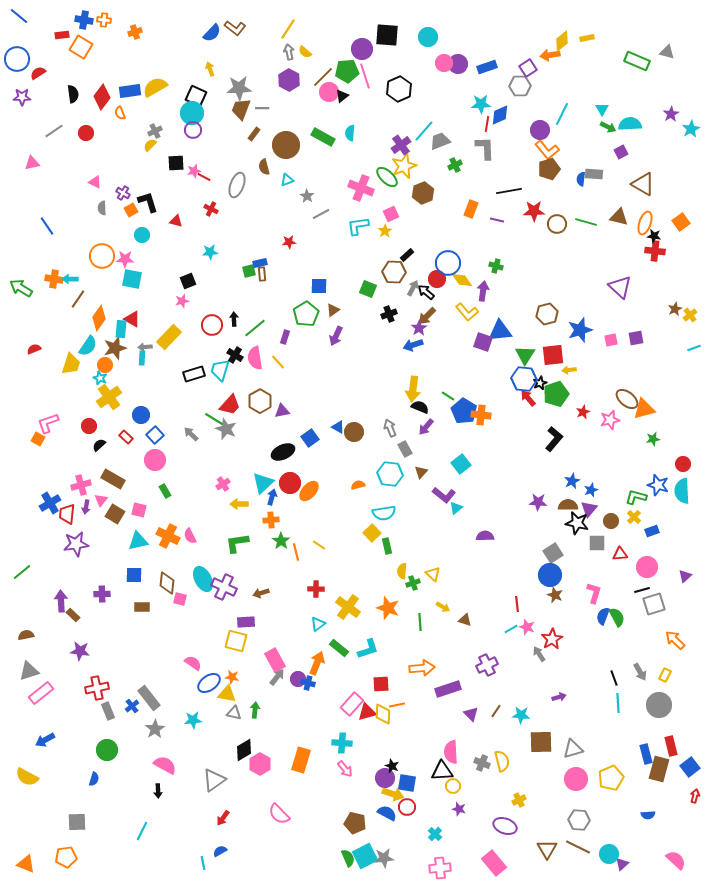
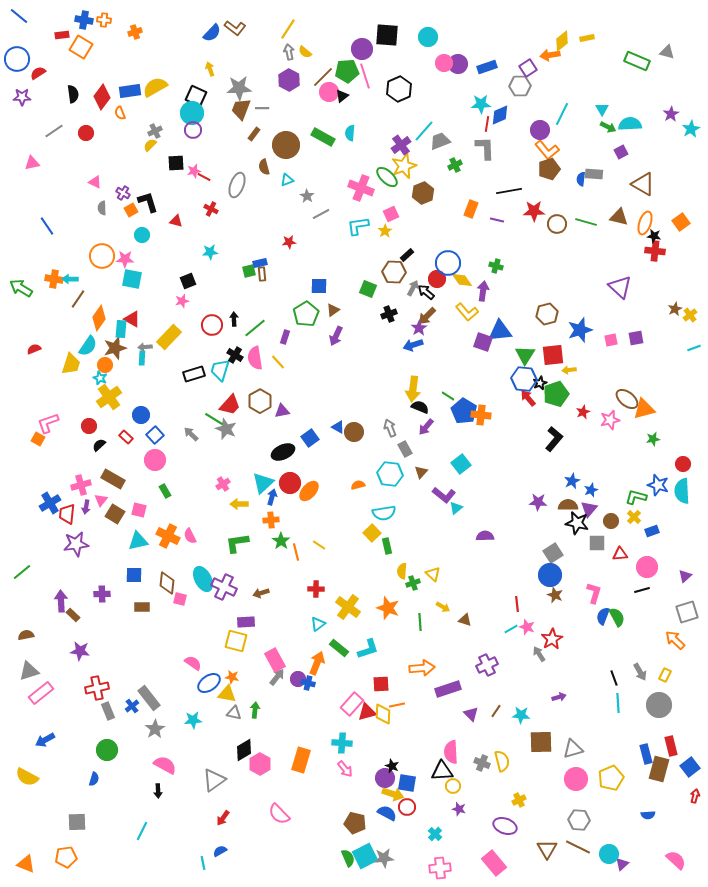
gray square at (654, 604): moved 33 px right, 8 px down
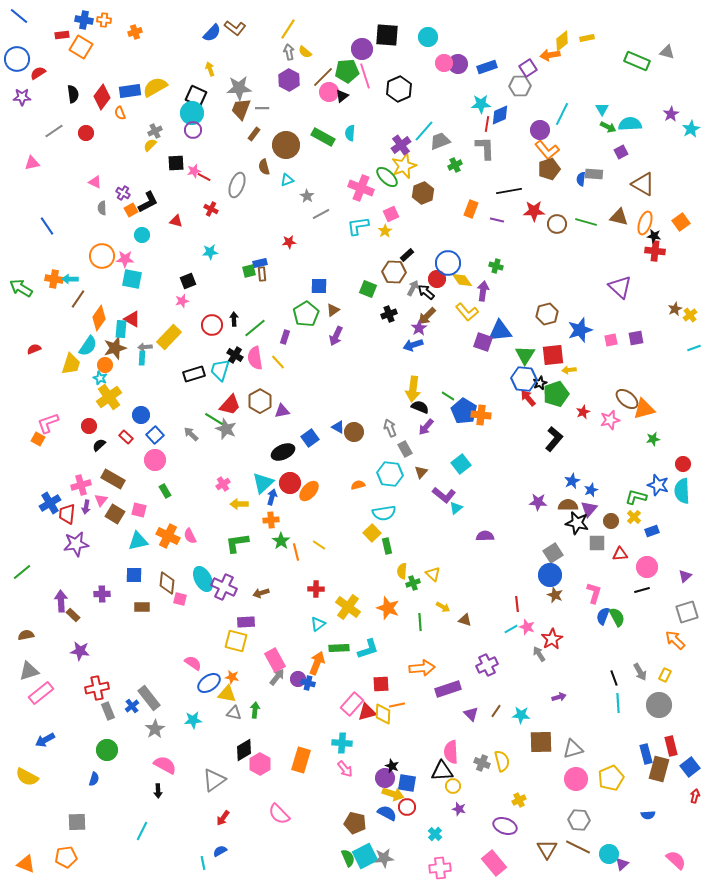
black L-shape at (148, 202): rotated 80 degrees clockwise
green rectangle at (339, 648): rotated 42 degrees counterclockwise
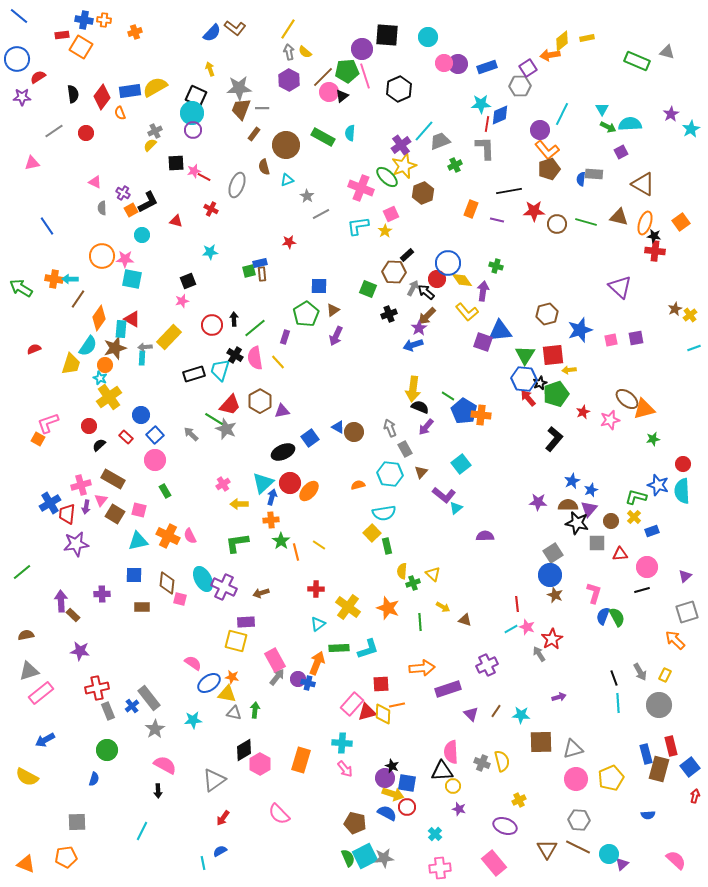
red semicircle at (38, 73): moved 4 px down
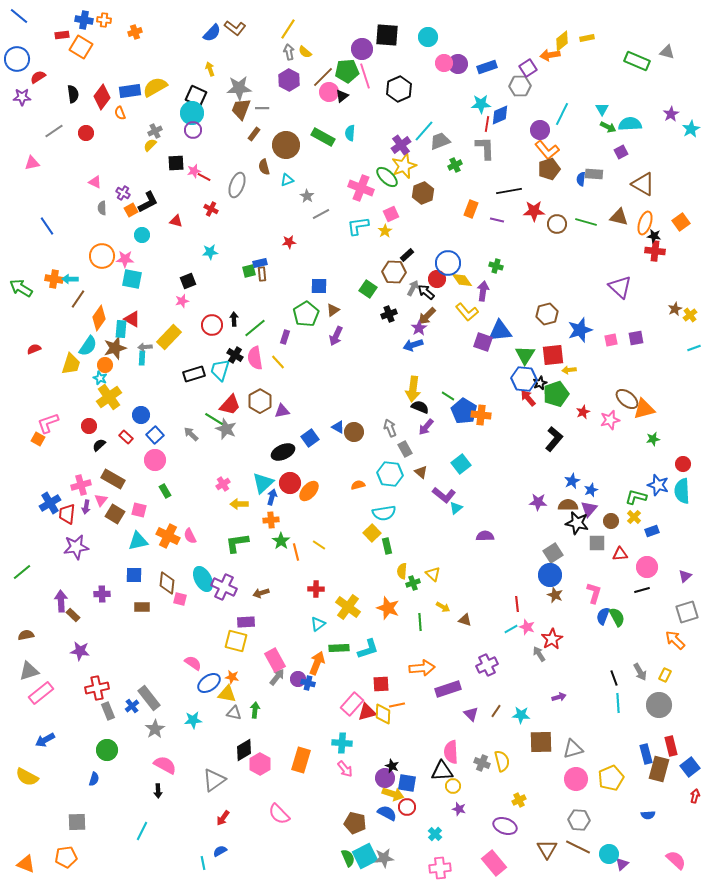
green square at (368, 289): rotated 12 degrees clockwise
brown triangle at (421, 472): rotated 32 degrees counterclockwise
purple star at (76, 544): moved 3 px down
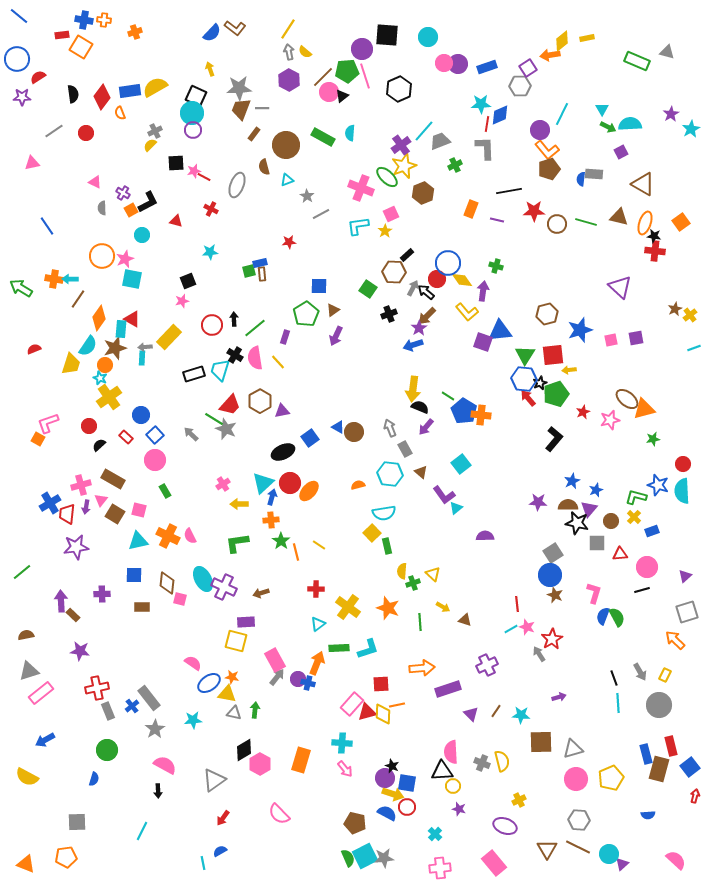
pink star at (125, 259): rotated 24 degrees counterclockwise
blue star at (591, 490): moved 5 px right
purple L-shape at (444, 495): rotated 15 degrees clockwise
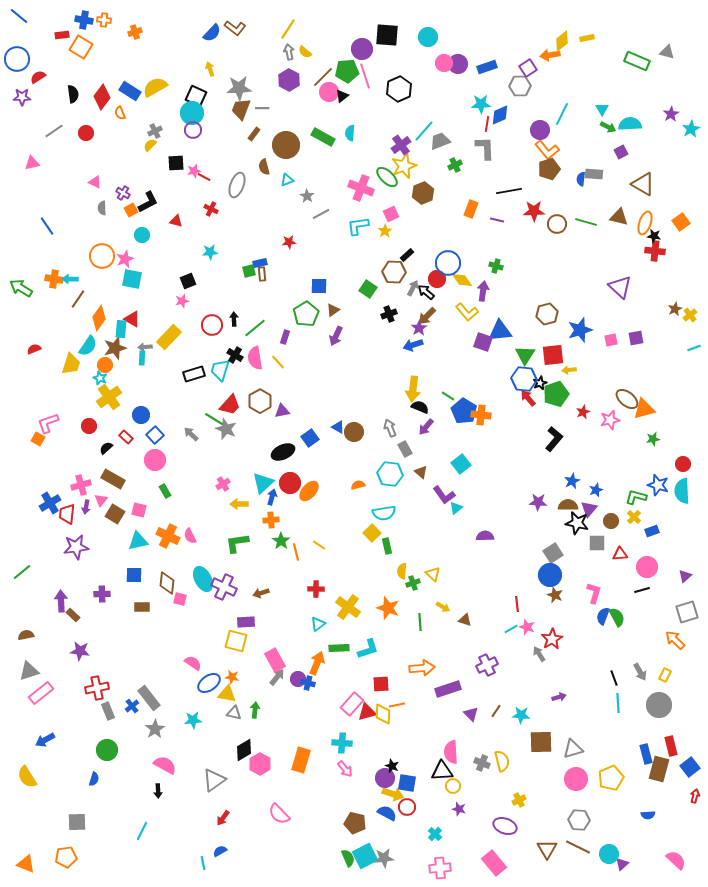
blue rectangle at (130, 91): rotated 40 degrees clockwise
black semicircle at (99, 445): moved 7 px right, 3 px down
yellow semicircle at (27, 777): rotated 30 degrees clockwise
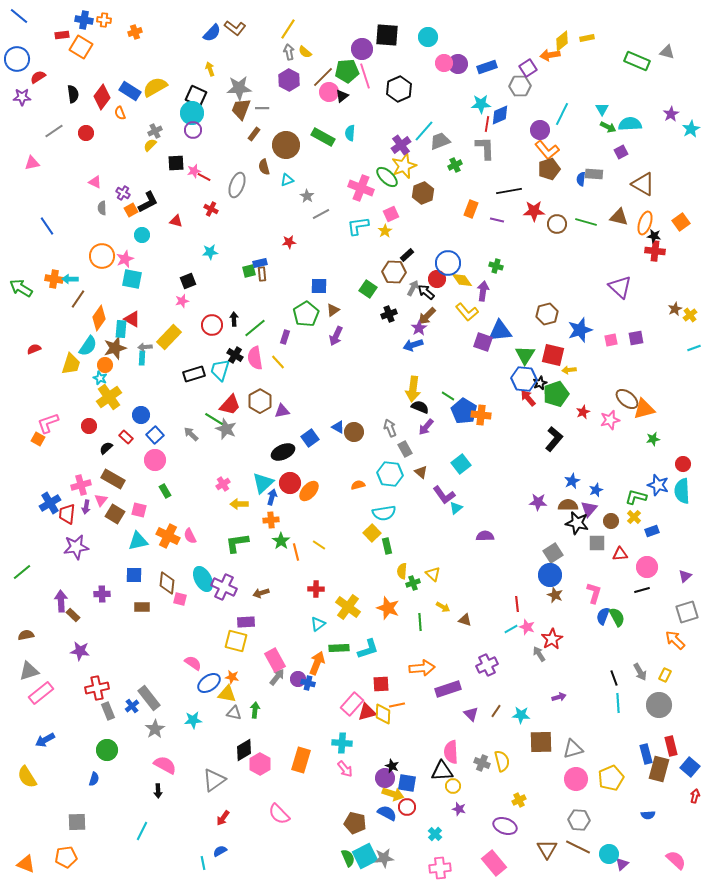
red square at (553, 355): rotated 20 degrees clockwise
blue square at (690, 767): rotated 12 degrees counterclockwise
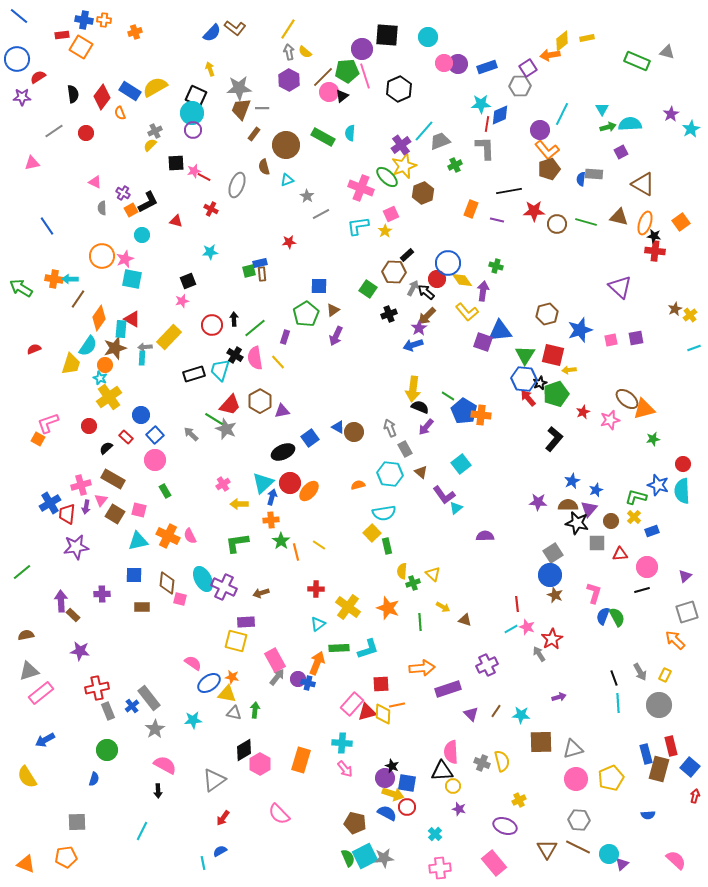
green arrow at (608, 127): rotated 42 degrees counterclockwise
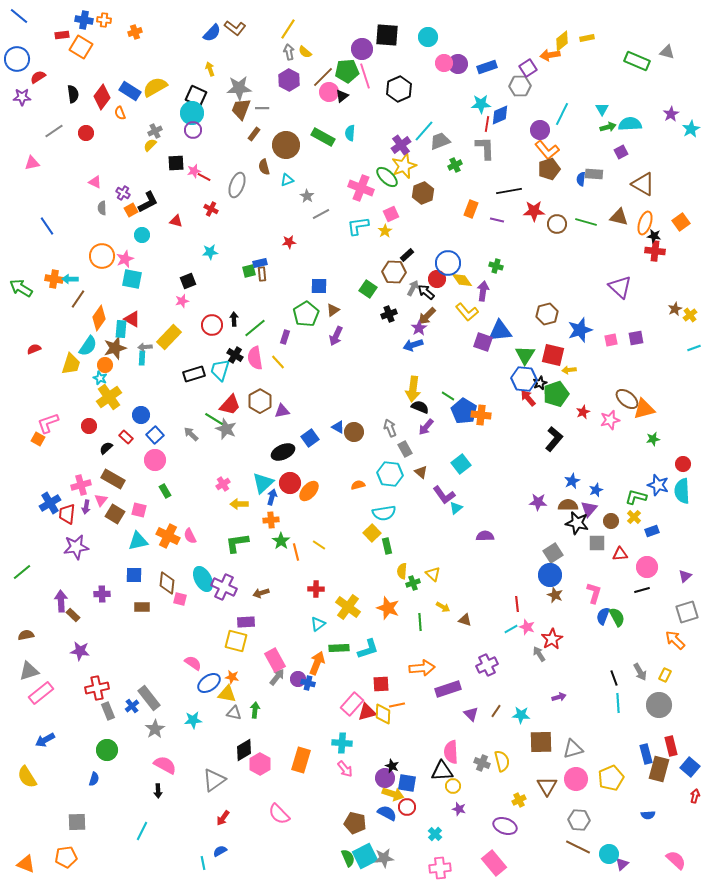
brown triangle at (547, 849): moved 63 px up
